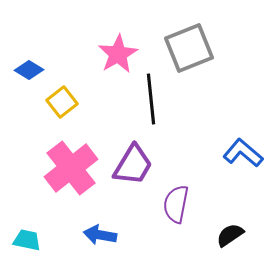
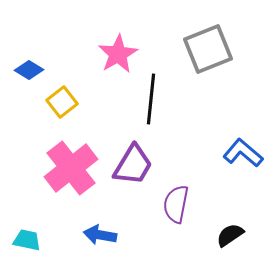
gray square: moved 19 px right, 1 px down
black line: rotated 12 degrees clockwise
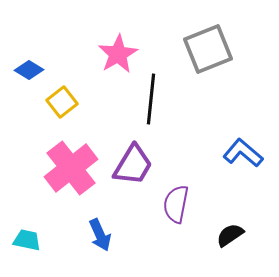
blue arrow: rotated 124 degrees counterclockwise
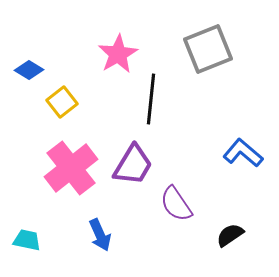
purple semicircle: rotated 45 degrees counterclockwise
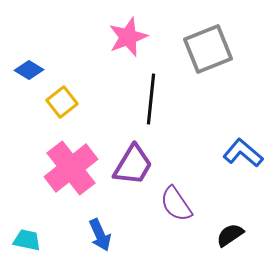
pink star: moved 10 px right, 17 px up; rotated 9 degrees clockwise
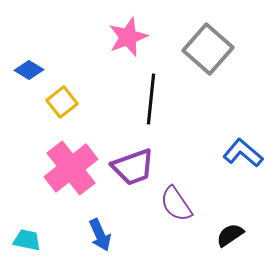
gray square: rotated 27 degrees counterclockwise
purple trapezoid: moved 2 px down; rotated 39 degrees clockwise
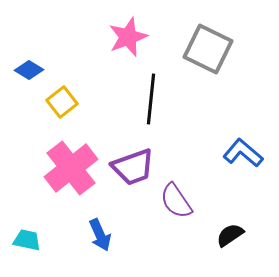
gray square: rotated 15 degrees counterclockwise
purple semicircle: moved 3 px up
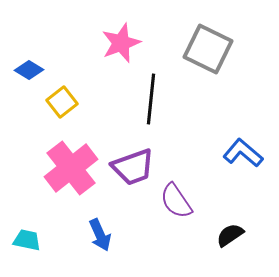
pink star: moved 7 px left, 6 px down
